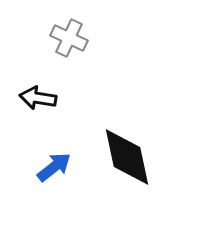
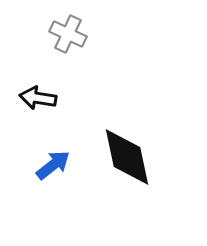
gray cross: moved 1 px left, 4 px up
blue arrow: moved 1 px left, 2 px up
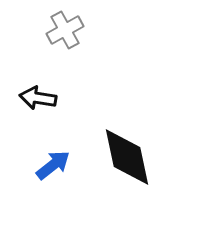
gray cross: moved 3 px left, 4 px up; rotated 36 degrees clockwise
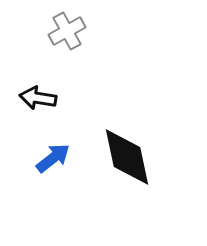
gray cross: moved 2 px right, 1 px down
blue arrow: moved 7 px up
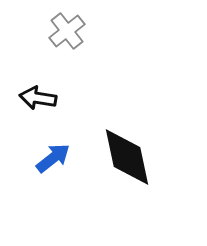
gray cross: rotated 9 degrees counterclockwise
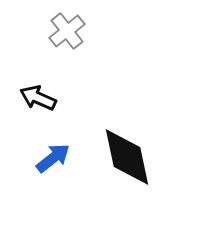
black arrow: rotated 15 degrees clockwise
